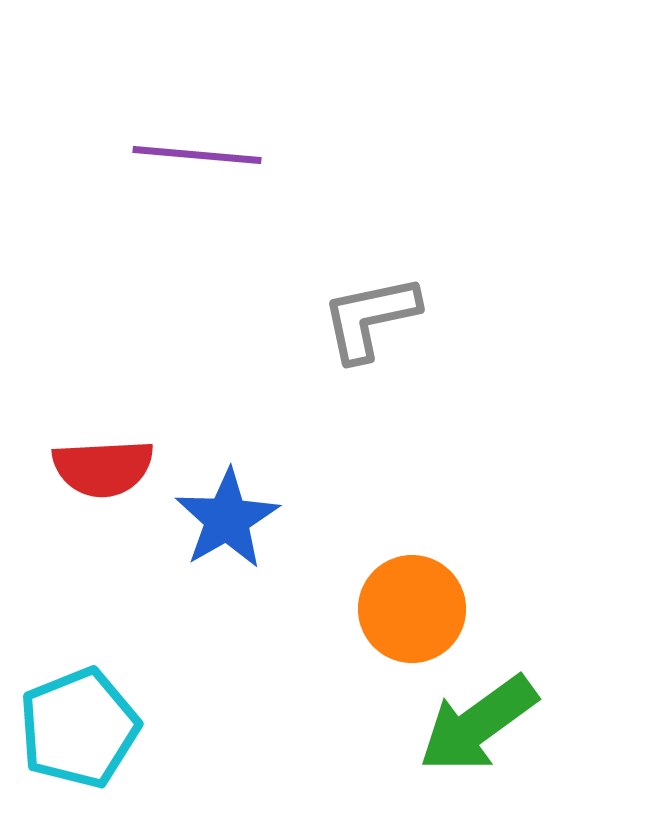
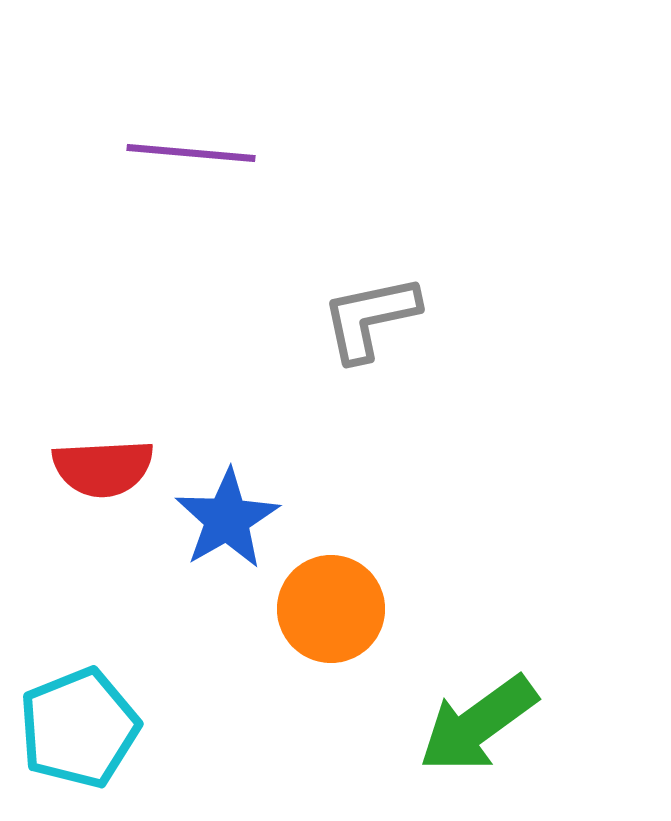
purple line: moved 6 px left, 2 px up
orange circle: moved 81 px left
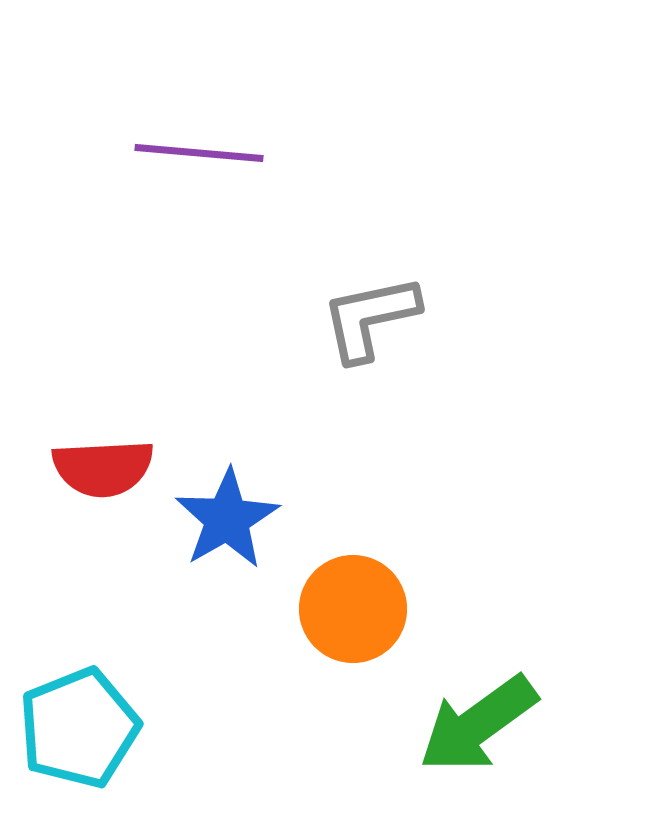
purple line: moved 8 px right
orange circle: moved 22 px right
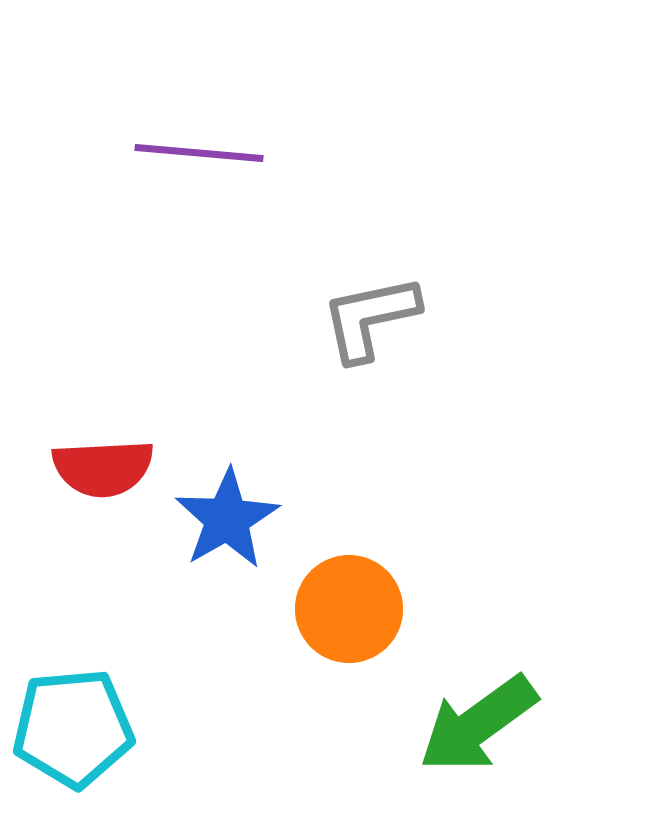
orange circle: moved 4 px left
cyan pentagon: moved 6 px left; rotated 17 degrees clockwise
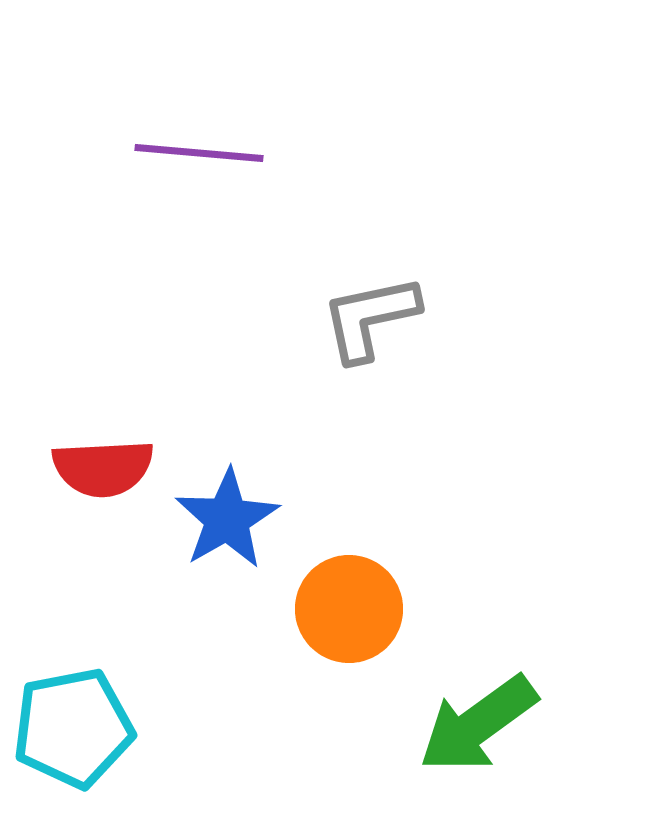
cyan pentagon: rotated 6 degrees counterclockwise
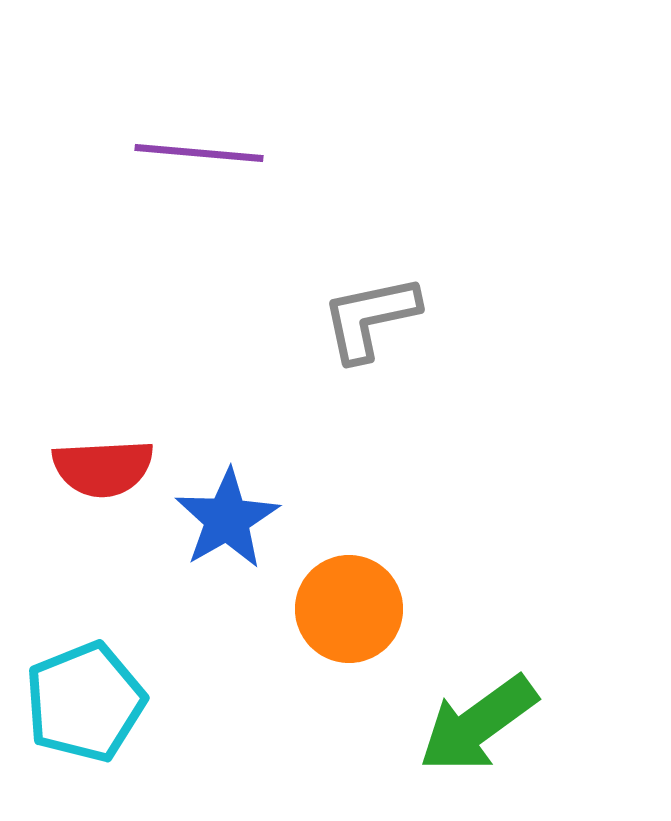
cyan pentagon: moved 12 px right, 26 px up; rotated 11 degrees counterclockwise
